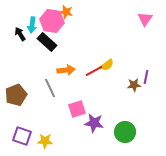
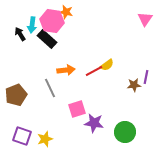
black rectangle: moved 3 px up
yellow star: moved 2 px up; rotated 21 degrees counterclockwise
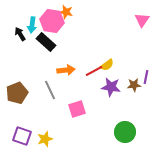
pink triangle: moved 3 px left, 1 px down
black rectangle: moved 1 px left, 3 px down
gray line: moved 2 px down
brown pentagon: moved 1 px right, 2 px up
purple star: moved 17 px right, 36 px up
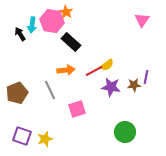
orange star: rotated 16 degrees clockwise
black rectangle: moved 25 px right
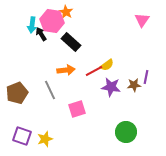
black arrow: moved 21 px right
green circle: moved 1 px right
